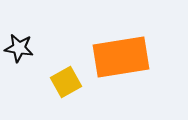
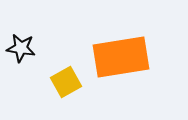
black star: moved 2 px right
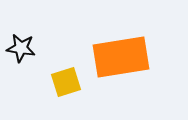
yellow square: rotated 12 degrees clockwise
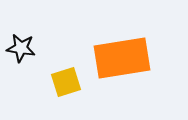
orange rectangle: moved 1 px right, 1 px down
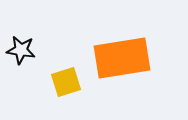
black star: moved 2 px down
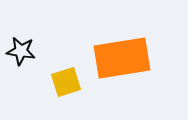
black star: moved 1 px down
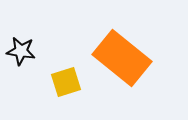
orange rectangle: rotated 48 degrees clockwise
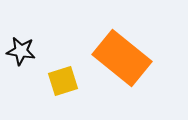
yellow square: moved 3 px left, 1 px up
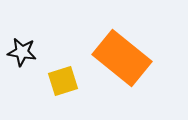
black star: moved 1 px right, 1 px down
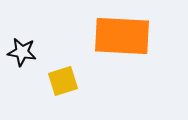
orange rectangle: moved 22 px up; rotated 36 degrees counterclockwise
